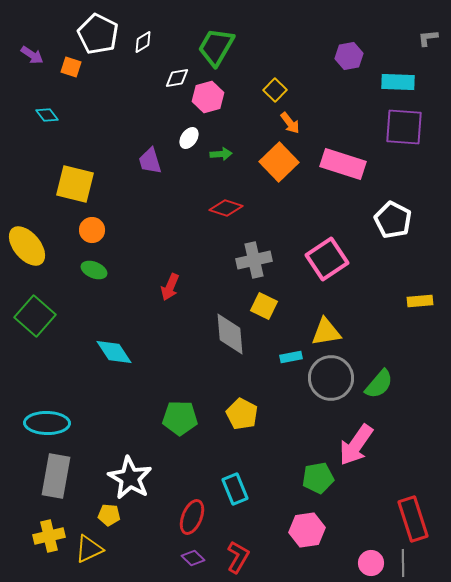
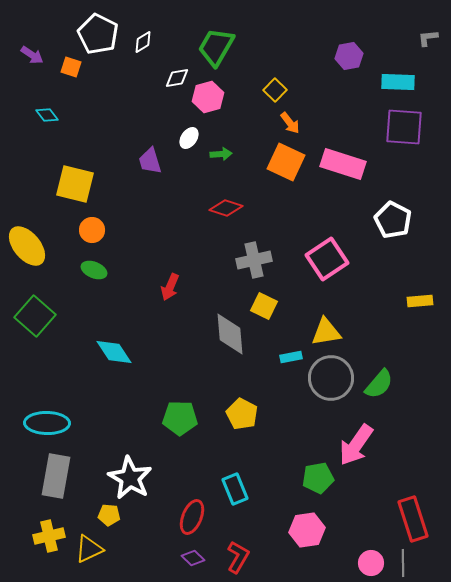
orange square at (279, 162): moved 7 px right; rotated 21 degrees counterclockwise
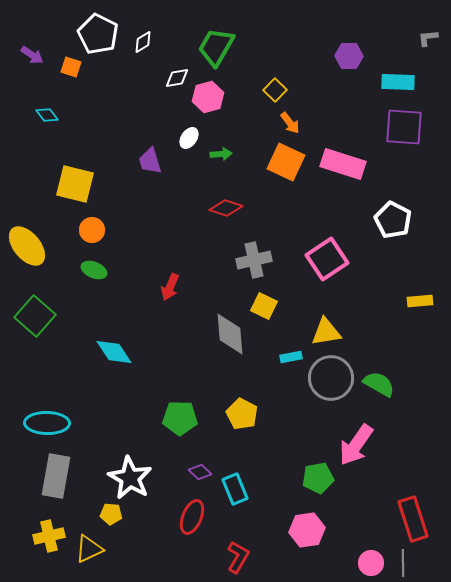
purple hexagon at (349, 56): rotated 12 degrees clockwise
green semicircle at (379, 384): rotated 100 degrees counterclockwise
yellow pentagon at (109, 515): moved 2 px right, 1 px up
purple diamond at (193, 558): moved 7 px right, 86 px up
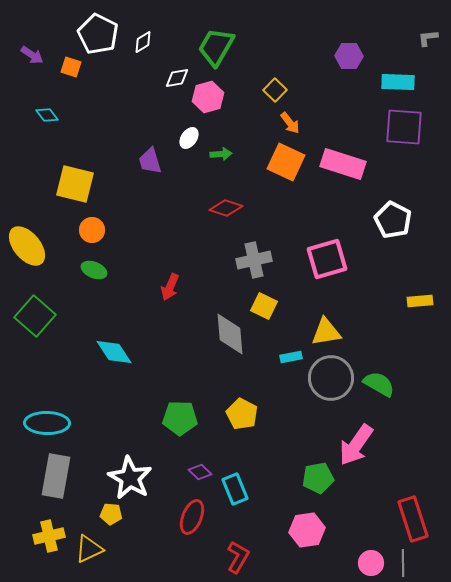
pink square at (327, 259): rotated 18 degrees clockwise
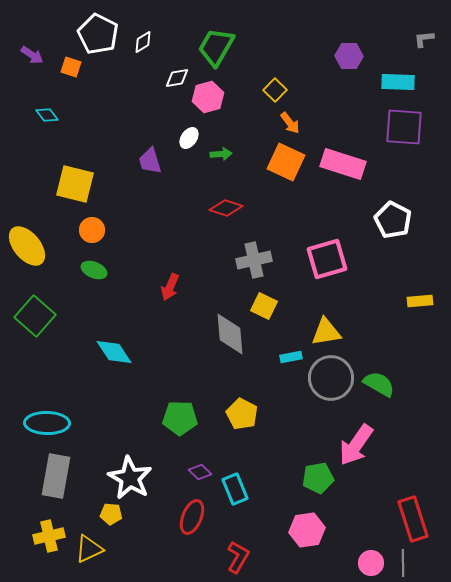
gray L-shape at (428, 38): moved 4 px left, 1 px down
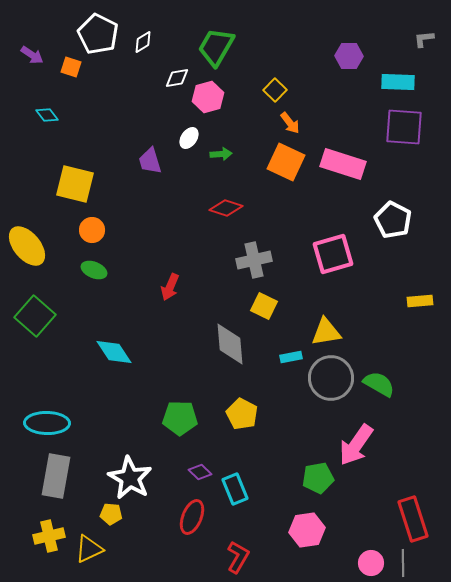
pink square at (327, 259): moved 6 px right, 5 px up
gray diamond at (230, 334): moved 10 px down
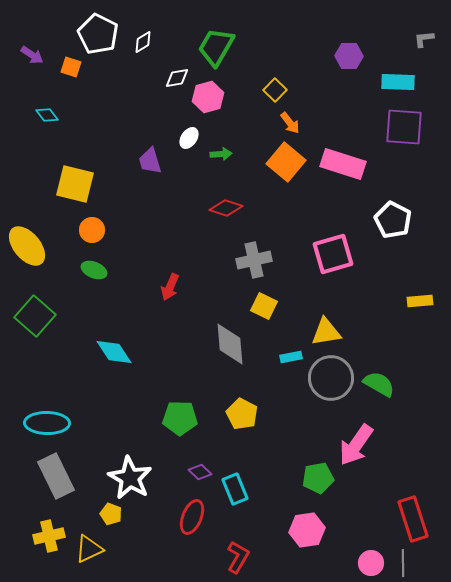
orange square at (286, 162): rotated 15 degrees clockwise
gray rectangle at (56, 476): rotated 36 degrees counterclockwise
yellow pentagon at (111, 514): rotated 15 degrees clockwise
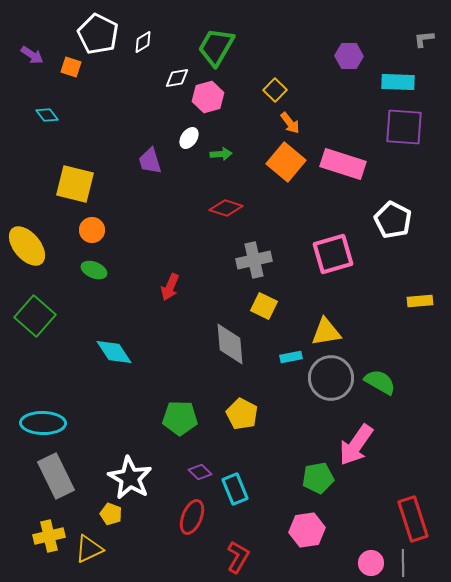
green semicircle at (379, 384): moved 1 px right, 2 px up
cyan ellipse at (47, 423): moved 4 px left
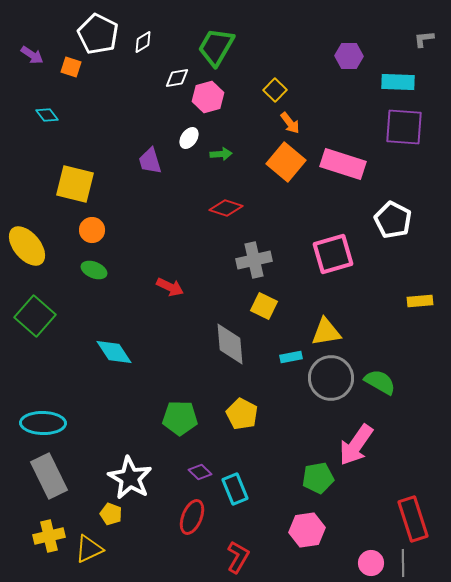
red arrow at (170, 287): rotated 88 degrees counterclockwise
gray rectangle at (56, 476): moved 7 px left
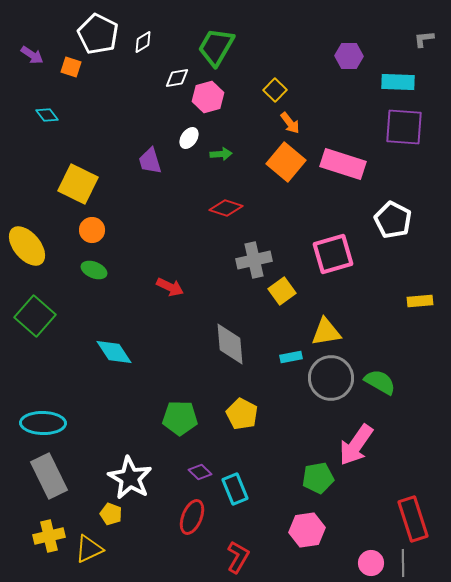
yellow square at (75, 184): moved 3 px right; rotated 12 degrees clockwise
yellow square at (264, 306): moved 18 px right, 15 px up; rotated 28 degrees clockwise
